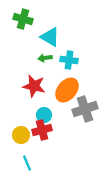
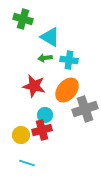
cyan circle: moved 1 px right
cyan line: rotated 49 degrees counterclockwise
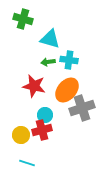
cyan triangle: moved 2 px down; rotated 15 degrees counterclockwise
green arrow: moved 3 px right, 4 px down
gray cross: moved 3 px left, 1 px up
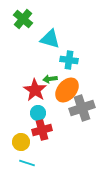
green cross: rotated 24 degrees clockwise
green arrow: moved 2 px right, 17 px down
red star: moved 1 px right, 4 px down; rotated 20 degrees clockwise
cyan circle: moved 7 px left, 2 px up
yellow circle: moved 7 px down
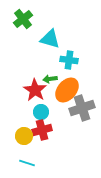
green cross: rotated 12 degrees clockwise
cyan circle: moved 3 px right, 1 px up
yellow circle: moved 3 px right, 6 px up
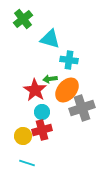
cyan circle: moved 1 px right
yellow circle: moved 1 px left
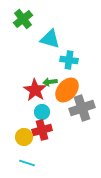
green arrow: moved 3 px down
yellow circle: moved 1 px right, 1 px down
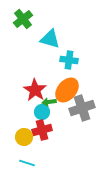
green arrow: moved 1 px left, 20 px down
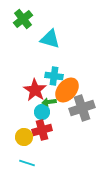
cyan cross: moved 15 px left, 16 px down
